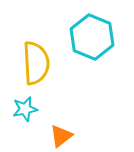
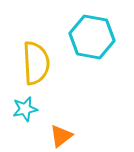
cyan hexagon: rotated 12 degrees counterclockwise
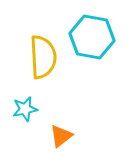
yellow semicircle: moved 7 px right, 6 px up
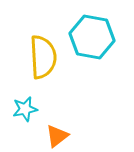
orange triangle: moved 4 px left
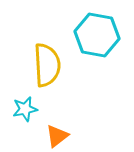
cyan hexagon: moved 5 px right, 2 px up
yellow semicircle: moved 4 px right, 8 px down
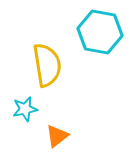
cyan hexagon: moved 3 px right, 3 px up
yellow semicircle: rotated 6 degrees counterclockwise
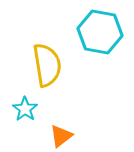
cyan star: rotated 25 degrees counterclockwise
orange triangle: moved 4 px right
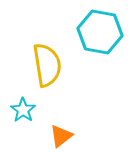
cyan star: moved 2 px left, 1 px down
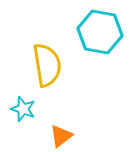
cyan star: moved 1 px up; rotated 15 degrees counterclockwise
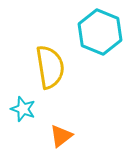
cyan hexagon: rotated 12 degrees clockwise
yellow semicircle: moved 3 px right, 2 px down
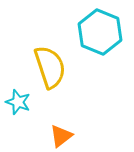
yellow semicircle: rotated 9 degrees counterclockwise
cyan star: moved 5 px left, 7 px up
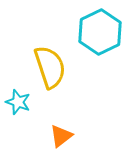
cyan hexagon: rotated 12 degrees clockwise
